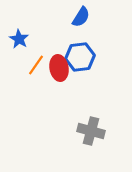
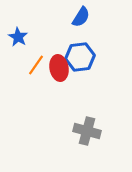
blue star: moved 1 px left, 2 px up
gray cross: moved 4 px left
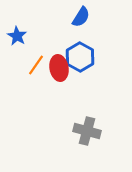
blue star: moved 1 px left, 1 px up
blue hexagon: rotated 24 degrees counterclockwise
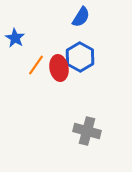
blue star: moved 2 px left, 2 px down
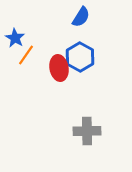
orange line: moved 10 px left, 10 px up
gray cross: rotated 16 degrees counterclockwise
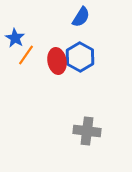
red ellipse: moved 2 px left, 7 px up
gray cross: rotated 8 degrees clockwise
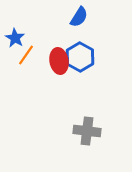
blue semicircle: moved 2 px left
red ellipse: moved 2 px right
